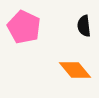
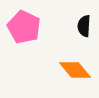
black semicircle: rotated 10 degrees clockwise
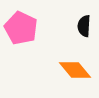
pink pentagon: moved 3 px left, 1 px down
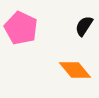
black semicircle: rotated 30 degrees clockwise
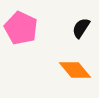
black semicircle: moved 3 px left, 2 px down
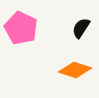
orange diamond: rotated 32 degrees counterclockwise
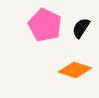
pink pentagon: moved 24 px right, 3 px up
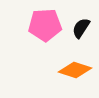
pink pentagon: rotated 28 degrees counterclockwise
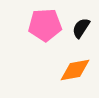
orange diamond: rotated 28 degrees counterclockwise
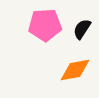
black semicircle: moved 1 px right, 1 px down
